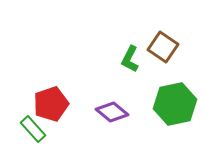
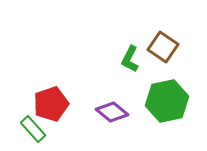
green hexagon: moved 8 px left, 3 px up
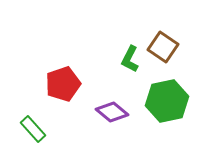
red pentagon: moved 12 px right, 20 px up
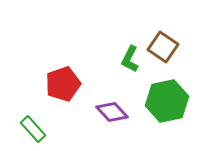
purple diamond: rotated 8 degrees clockwise
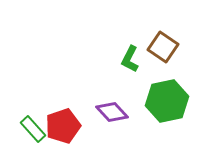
red pentagon: moved 42 px down
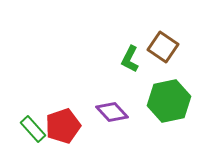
green hexagon: moved 2 px right
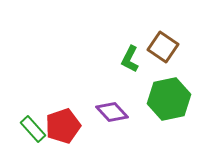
green hexagon: moved 2 px up
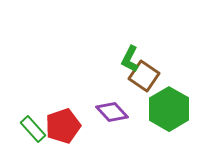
brown square: moved 19 px left, 29 px down
green hexagon: moved 10 px down; rotated 18 degrees counterclockwise
